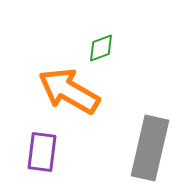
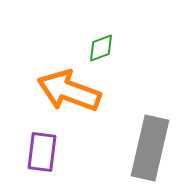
orange arrow: rotated 10 degrees counterclockwise
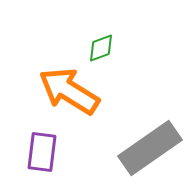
orange arrow: rotated 12 degrees clockwise
gray rectangle: rotated 42 degrees clockwise
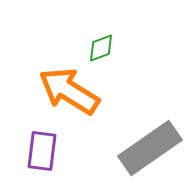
purple rectangle: moved 1 px up
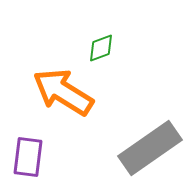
orange arrow: moved 6 px left, 1 px down
purple rectangle: moved 14 px left, 6 px down
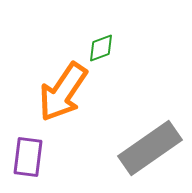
orange arrow: rotated 88 degrees counterclockwise
